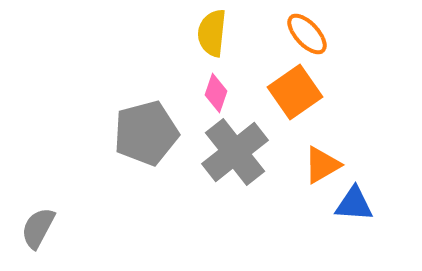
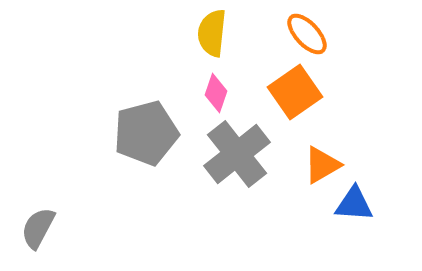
gray cross: moved 2 px right, 2 px down
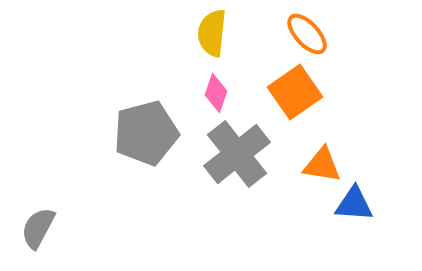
orange triangle: rotated 39 degrees clockwise
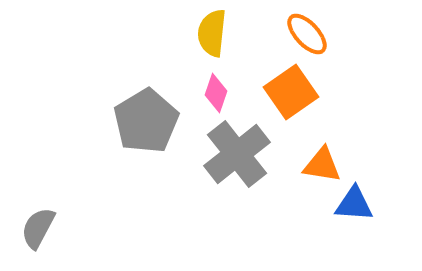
orange square: moved 4 px left
gray pentagon: moved 12 px up; rotated 16 degrees counterclockwise
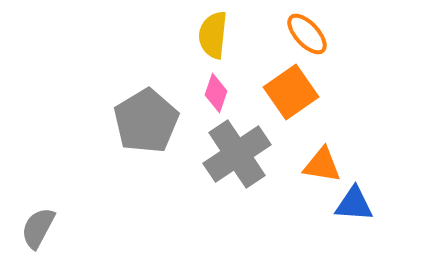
yellow semicircle: moved 1 px right, 2 px down
gray cross: rotated 4 degrees clockwise
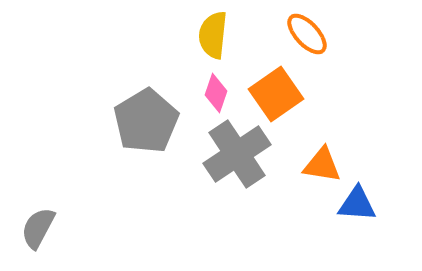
orange square: moved 15 px left, 2 px down
blue triangle: moved 3 px right
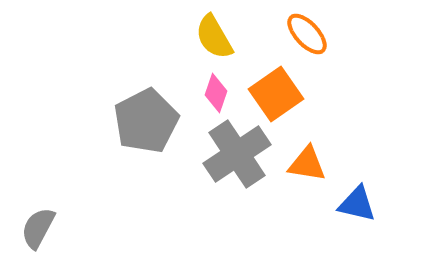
yellow semicircle: moved 1 px right, 2 px down; rotated 36 degrees counterclockwise
gray pentagon: rotated 4 degrees clockwise
orange triangle: moved 15 px left, 1 px up
blue triangle: rotated 9 degrees clockwise
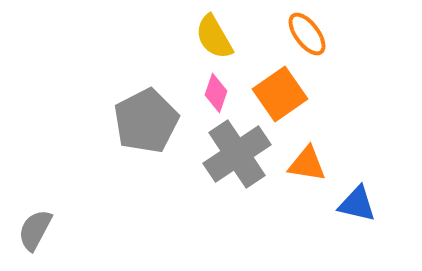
orange ellipse: rotated 6 degrees clockwise
orange square: moved 4 px right
gray semicircle: moved 3 px left, 2 px down
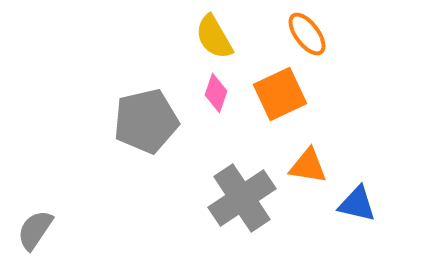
orange square: rotated 10 degrees clockwise
gray pentagon: rotated 14 degrees clockwise
gray cross: moved 5 px right, 44 px down
orange triangle: moved 1 px right, 2 px down
gray semicircle: rotated 6 degrees clockwise
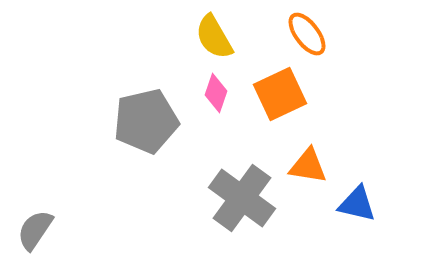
gray cross: rotated 20 degrees counterclockwise
